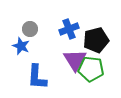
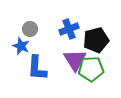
green pentagon: rotated 10 degrees counterclockwise
blue L-shape: moved 9 px up
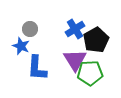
blue cross: moved 6 px right; rotated 12 degrees counterclockwise
black pentagon: rotated 15 degrees counterclockwise
green pentagon: moved 1 px left, 4 px down
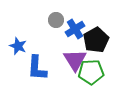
gray circle: moved 26 px right, 9 px up
blue star: moved 3 px left
green pentagon: moved 1 px right, 1 px up
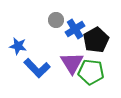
blue star: rotated 12 degrees counterclockwise
purple triangle: moved 3 px left, 3 px down
blue L-shape: rotated 48 degrees counterclockwise
green pentagon: rotated 10 degrees clockwise
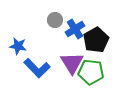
gray circle: moved 1 px left
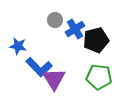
black pentagon: rotated 15 degrees clockwise
purple triangle: moved 18 px left, 16 px down
blue L-shape: moved 2 px right, 1 px up
green pentagon: moved 8 px right, 5 px down
